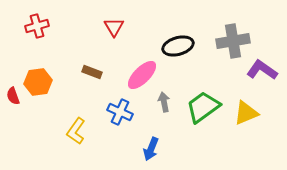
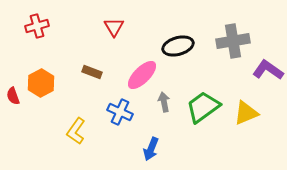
purple L-shape: moved 6 px right
orange hexagon: moved 3 px right, 1 px down; rotated 20 degrees counterclockwise
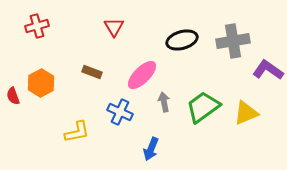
black ellipse: moved 4 px right, 6 px up
yellow L-shape: moved 1 px right, 1 px down; rotated 136 degrees counterclockwise
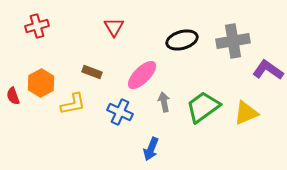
yellow L-shape: moved 4 px left, 28 px up
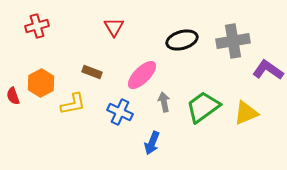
blue arrow: moved 1 px right, 6 px up
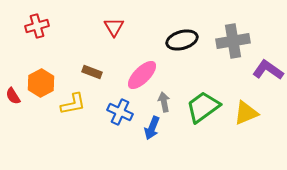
red semicircle: rotated 12 degrees counterclockwise
blue arrow: moved 15 px up
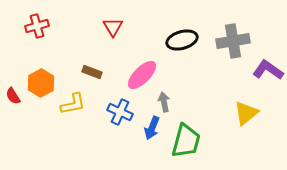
red triangle: moved 1 px left
green trapezoid: moved 17 px left, 34 px down; rotated 141 degrees clockwise
yellow triangle: rotated 16 degrees counterclockwise
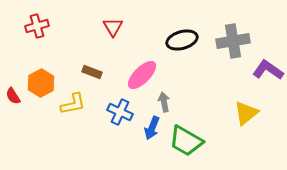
green trapezoid: rotated 105 degrees clockwise
